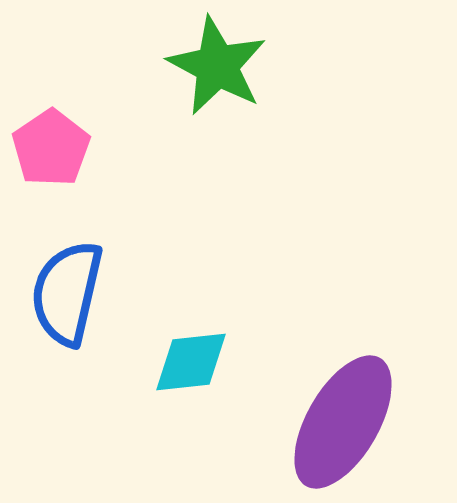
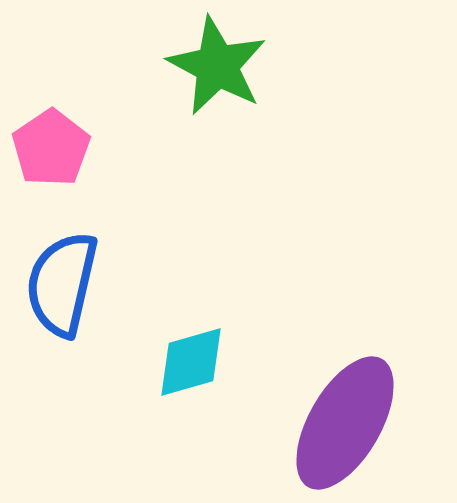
blue semicircle: moved 5 px left, 9 px up
cyan diamond: rotated 10 degrees counterclockwise
purple ellipse: moved 2 px right, 1 px down
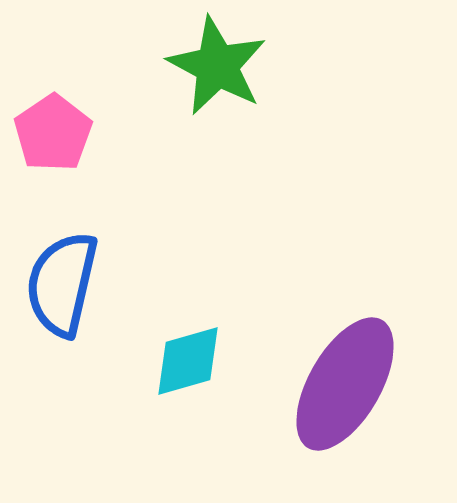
pink pentagon: moved 2 px right, 15 px up
cyan diamond: moved 3 px left, 1 px up
purple ellipse: moved 39 px up
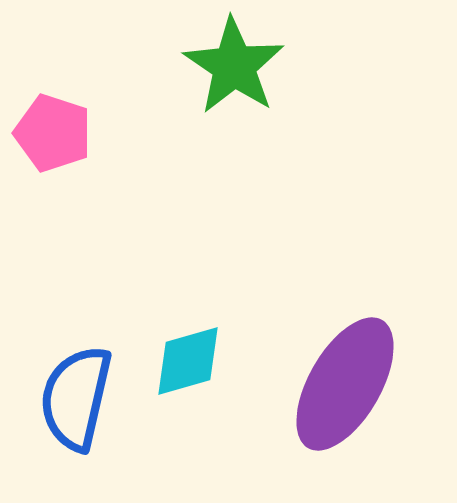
green star: moved 17 px right; rotated 6 degrees clockwise
pink pentagon: rotated 20 degrees counterclockwise
blue semicircle: moved 14 px right, 114 px down
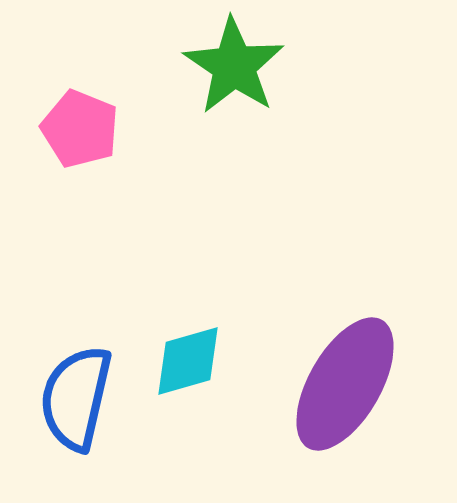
pink pentagon: moved 27 px right, 4 px up; rotated 4 degrees clockwise
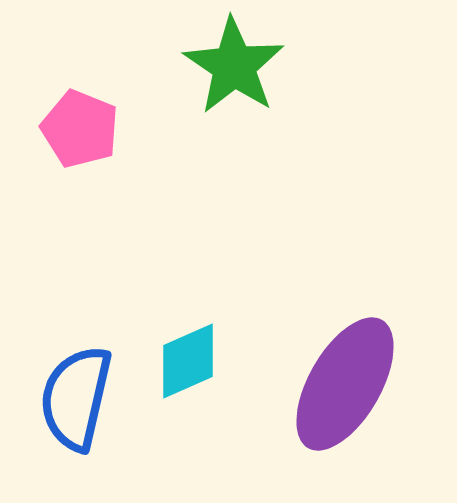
cyan diamond: rotated 8 degrees counterclockwise
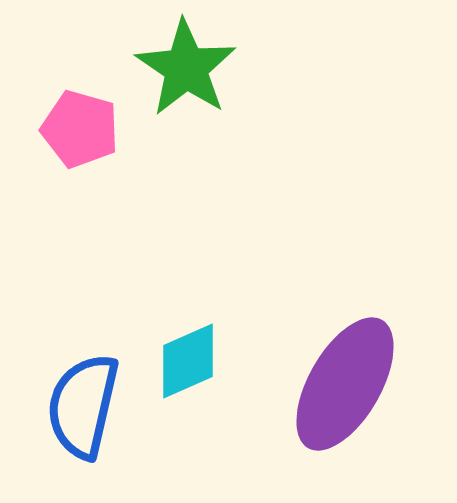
green star: moved 48 px left, 2 px down
pink pentagon: rotated 6 degrees counterclockwise
blue semicircle: moved 7 px right, 8 px down
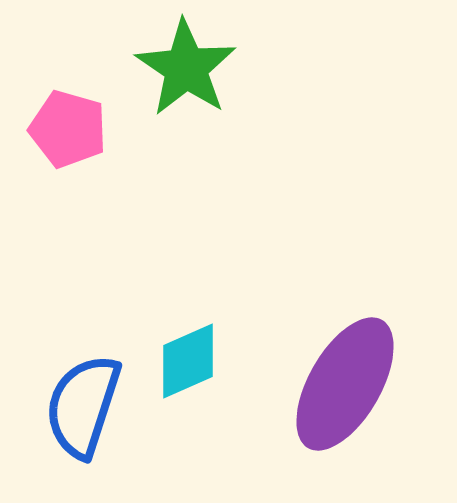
pink pentagon: moved 12 px left
blue semicircle: rotated 5 degrees clockwise
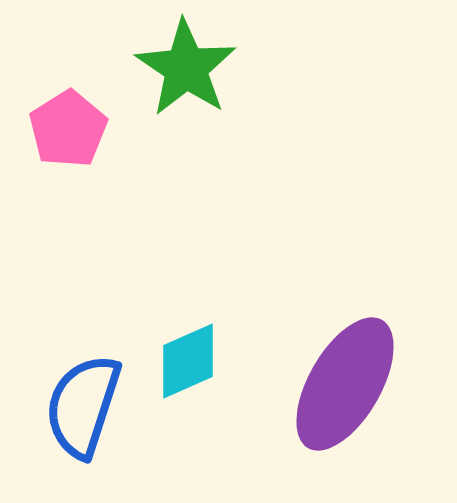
pink pentagon: rotated 24 degrees clockwise
